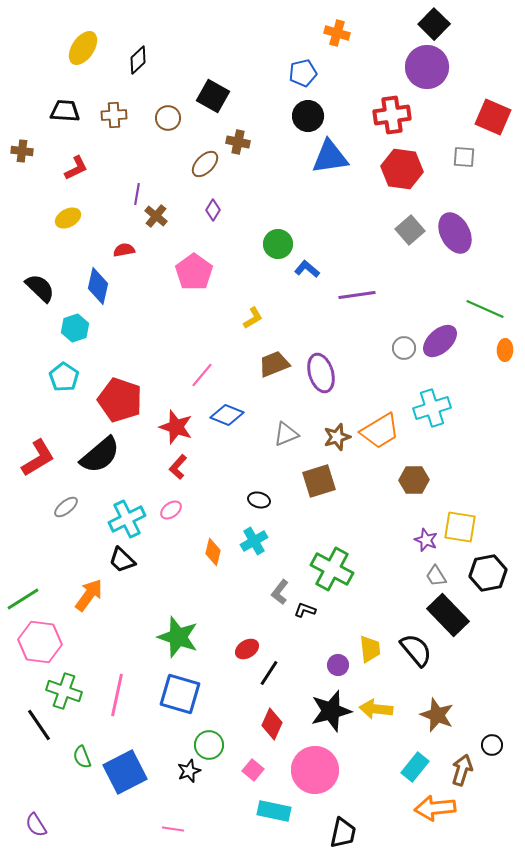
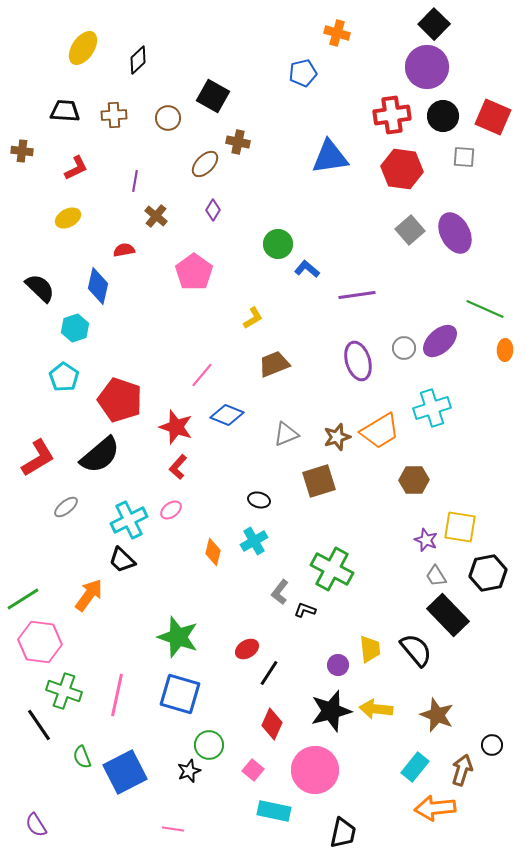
black circle at (308, 116): moved 135 px right
purple line at (137, 194): moved 2 px left, 13 px up
purple ellipse at (321, 373): moved 37 px right, 12 px up
cyan cross at (127, 519): moved 2 px right, 1 px down
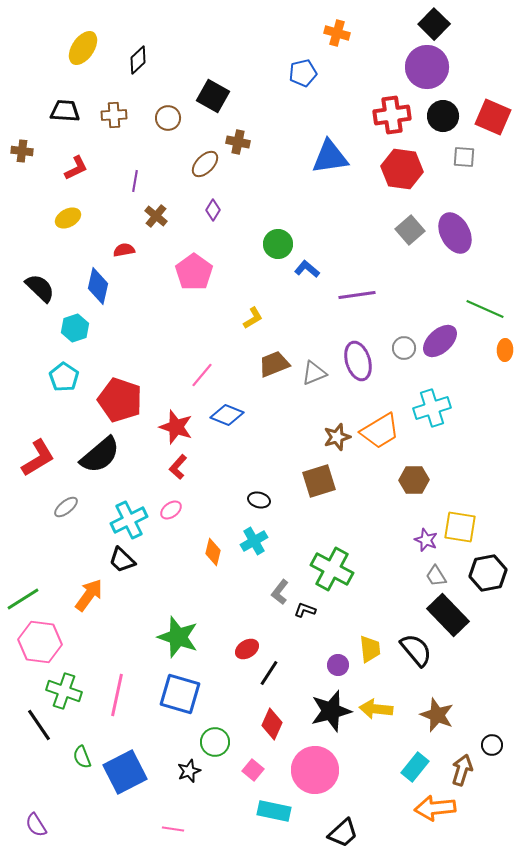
gray triangle at (286, 434): moved 28 px right, 61 px up
green circle at (209, 745): moved 6 px right, 3 px up
black trapezoid at (343, 833): rotated 36 degrees clockwise
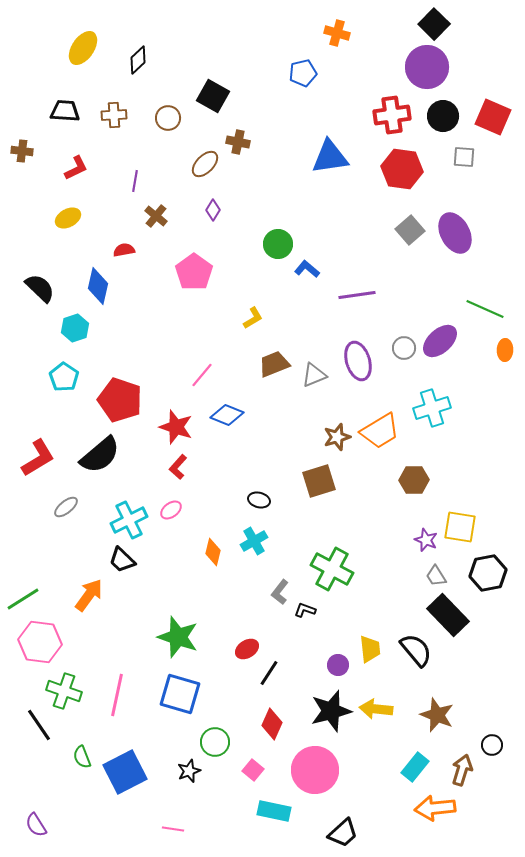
gray triangle at (314, 373): moved 2 px down
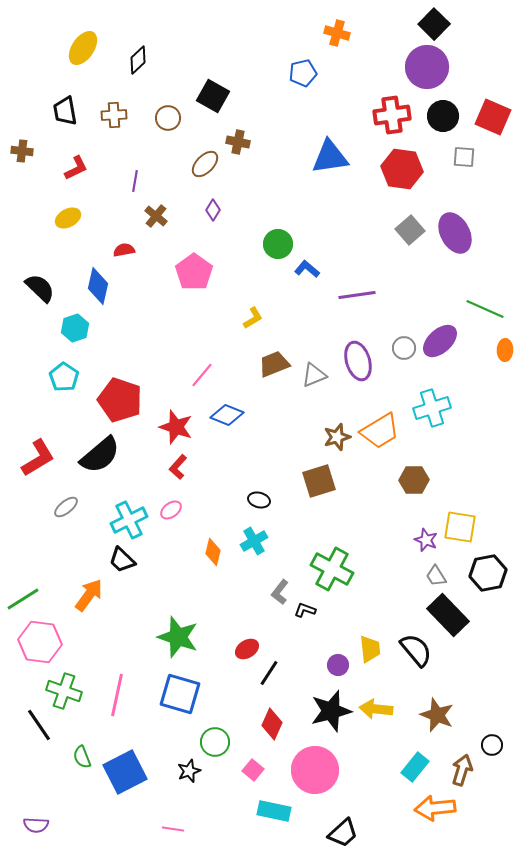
black trapezoid at (65, 111): rotated 104 degrees counterclockwise
purple semicircle at (36, 825): rotated 55 degrees counterclockwise
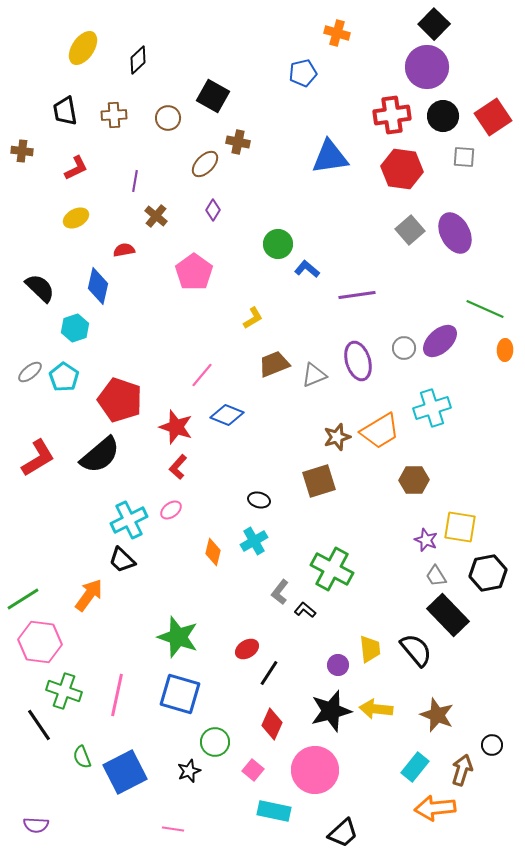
red square at (493, 117): rotated 33 degrees clockwise
yellow ellipse at (68, 218): moved 8 px right
gray ellipse at (66, 507): moved 36 px left, 135 px up
black L-shape at (305, 610): rotated 20 degrees clockwise
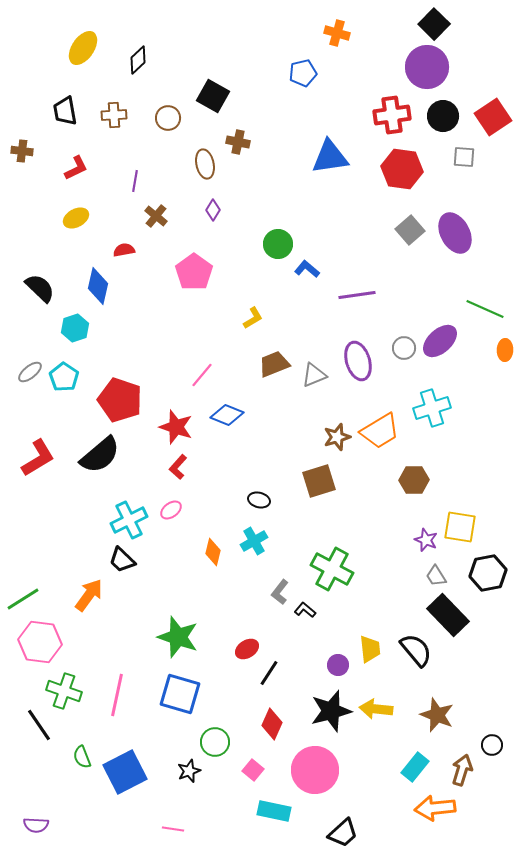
brown ellipse at (205, 164): rotated 56 degrees counterclockwise
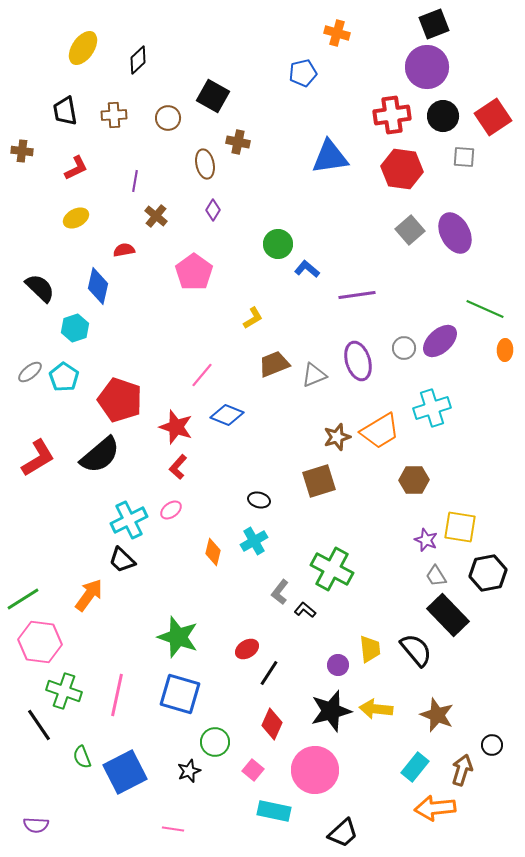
black square at (434, 24): rotated 24 degrees clockwise
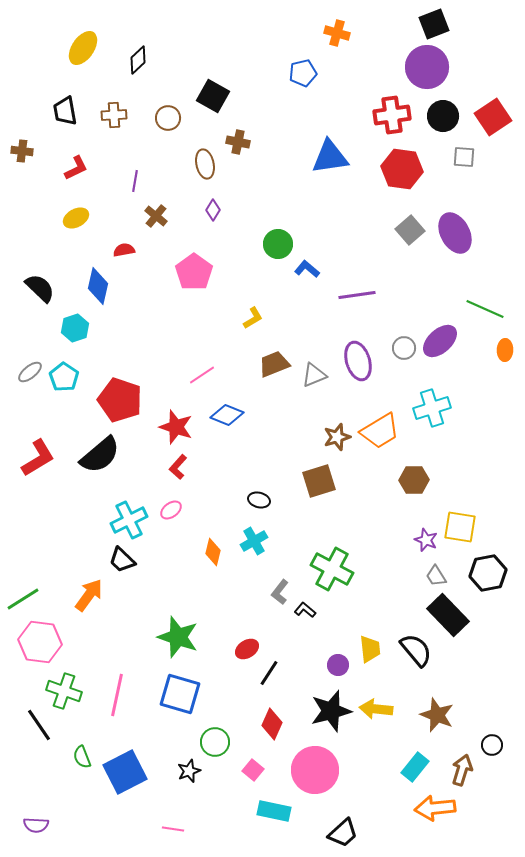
pink line at (202, 375): rotated 16 degrees clockwise
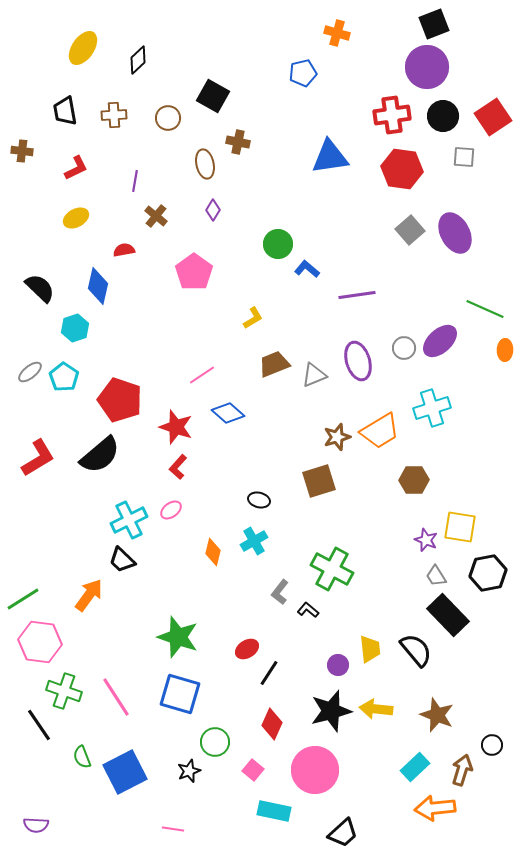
blue diamond at (227, 415): moved 1 px right, 2 px up; rotated 20 degrees clockwise
black L-shape at (305, 610): moved 3 px right
pink line at (117, 695): moved 1 px left, 2 px down; rotated 45 degrees counterclockwise
cyan rectangle at (415, 767): rotated 8 degrees clockwise
